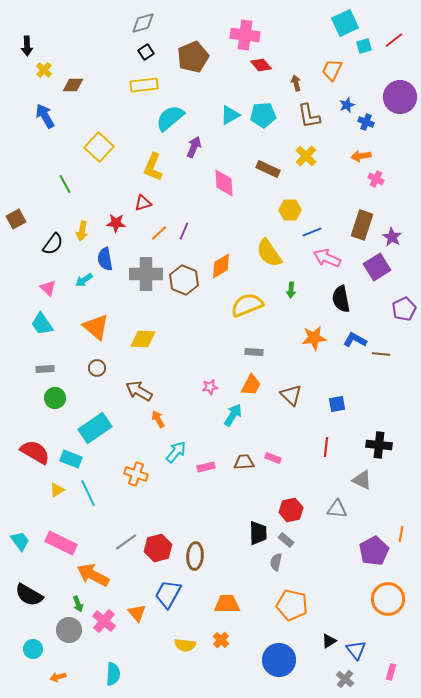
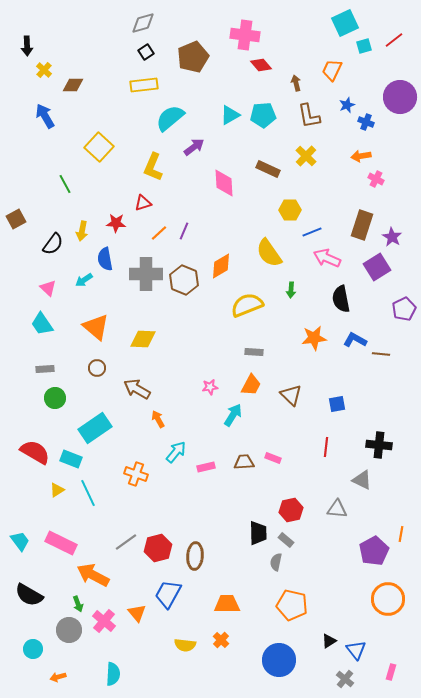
purple arrow at (194, 147): rotated 30 degrees clockwise
brown arrow at (139, 391): moved 2 px left, 2 px up
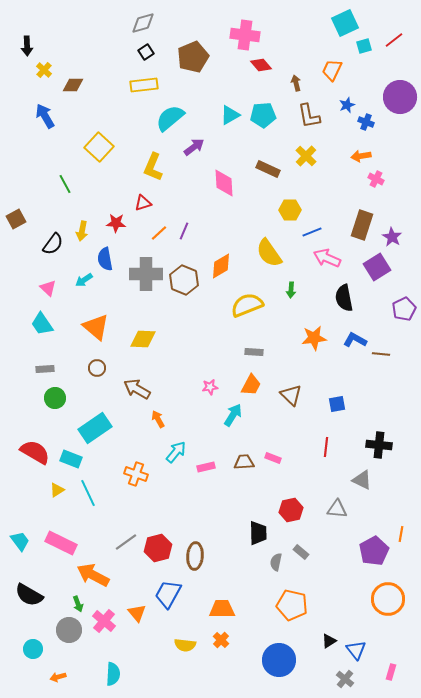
black semicircle at (341, 299): moved 3 px right, 1 px up
gray rectangle at (286, 540): moved 15 px right, 12 px down
orange trapezoid at (227, 604): moved 5 px left, 5 px down
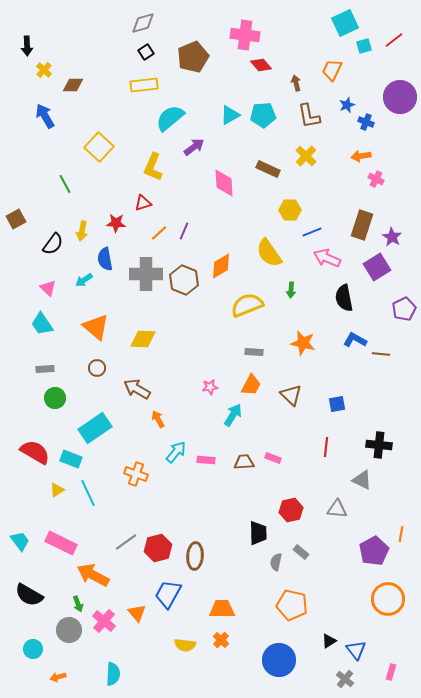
orange star at (314, 338): moved 11 px left, 5 px down; rotated 20 degrees clockwise
pink rectangle at (206, 467): moved 7 px up; rotated 18 degrees clockwise
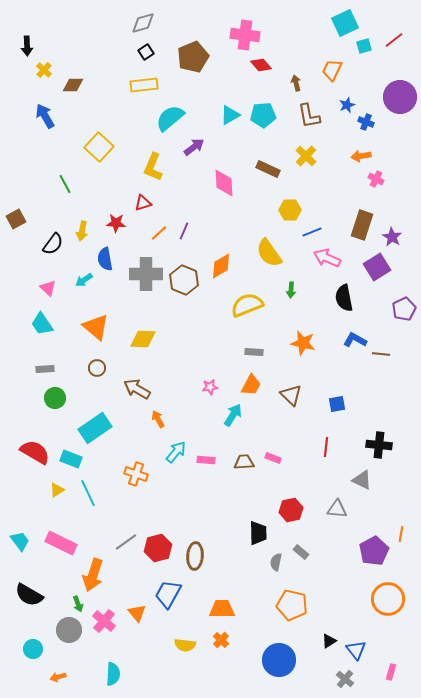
orange arrow at (93, 575): rotated 100 degrees counterclockwise
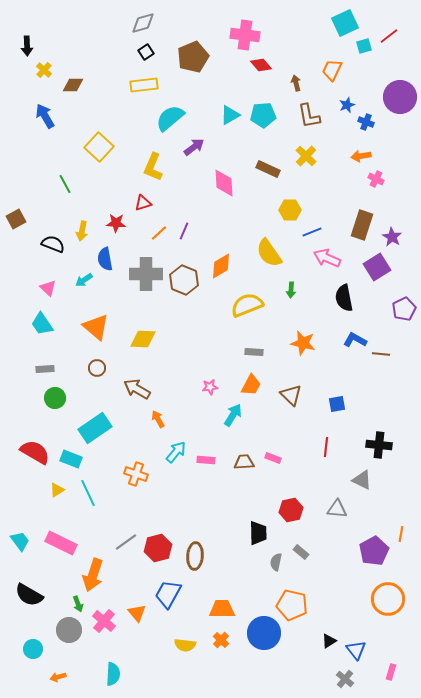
red line at (394, 40): moved 5 px left, 4 px up
black semicircle at (53, 244): rotated 105 degrees counterclockwise
blue circle at (279, 660): moved 15 px left, 27 px up
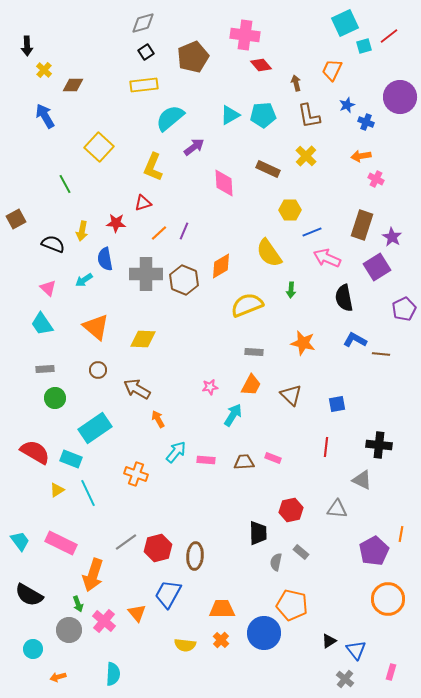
brown circle at (97, 368): moved 1 px right, 2 px down
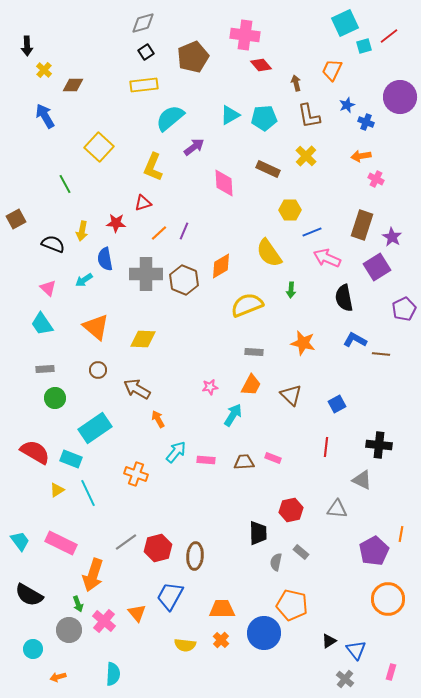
cyan pentagon at (263, 115): moved 1 px right, 3 px down
blue square at (337, 404): rotated 18 degrees counterclockwise
blue trapezoid at (168, 594): moved 2 px right, 2 px down
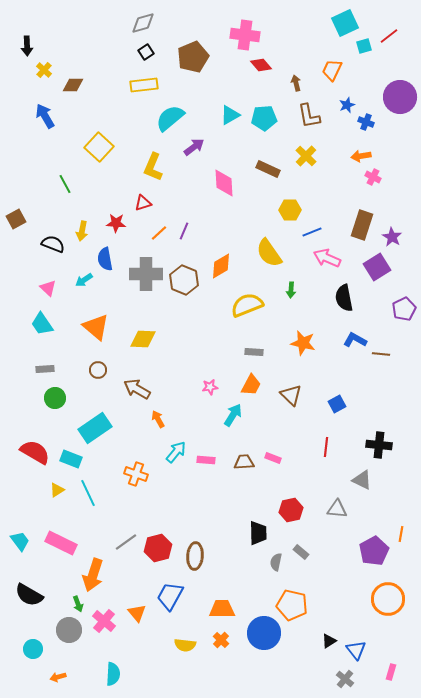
pink cross at (376, 179): moved 3 px left, 2 px up
